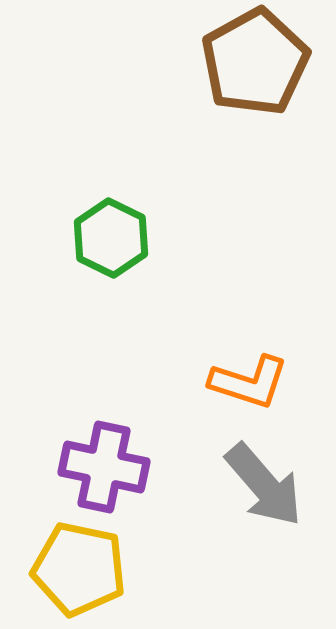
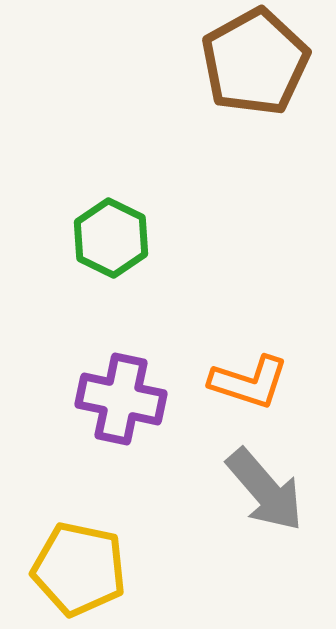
purple cross: moved 17 px right, 68 px up
gray arrow: moved 1 px right, 5 px down
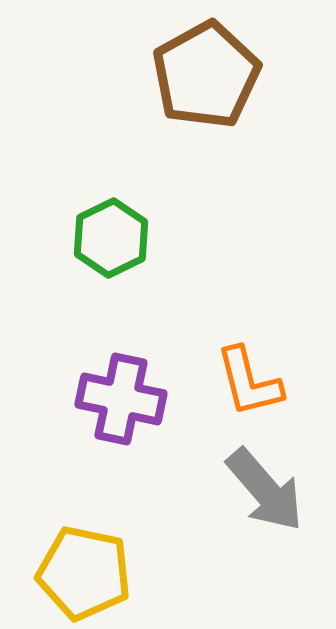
brown pentagon: moved 49 px left, 13 px down
green hexagon: rotated 8 degrees clockwise
orange L-shape: rotated 58 degrees clockwise
yellow pentagon: moved 5 px right, 4 px down
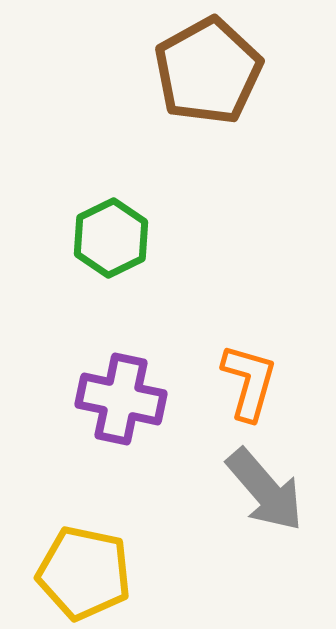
brown pentagon: moved 2 px right, 4 px up
orange L-shape: rotated 150 degrees counterclockwise
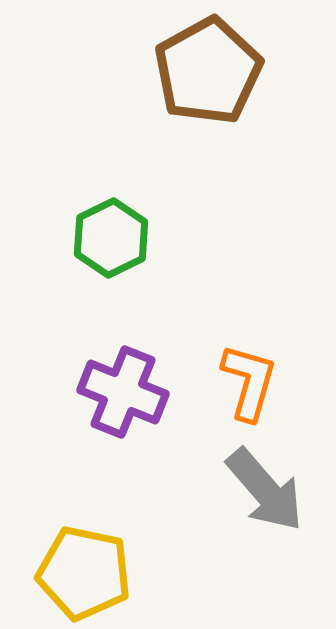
purple cross: moved 2 px right, 7 px up; rotated 10 degrees clockwise
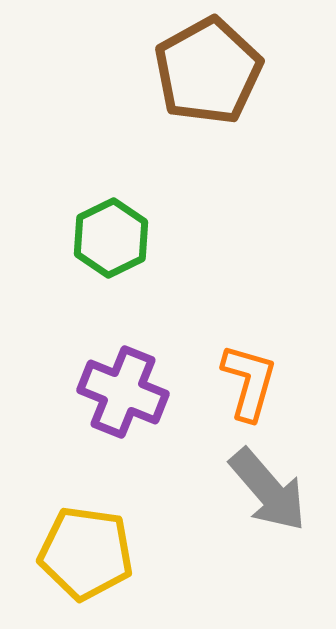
gray arrow: moved 3 px right
yellow pentagon: moved 2 px right, 20 px up; rotated 4 degrees counterclockwise
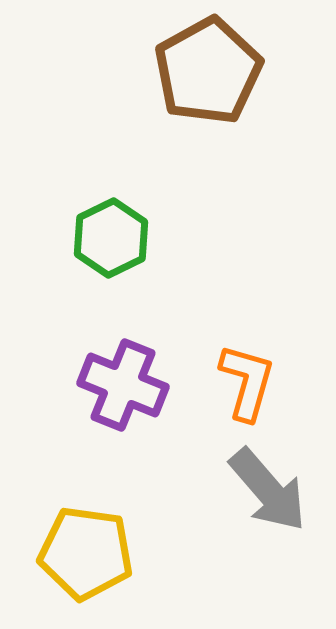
orange L-shape: moved 2 px left
purple cross: moved 7 px up
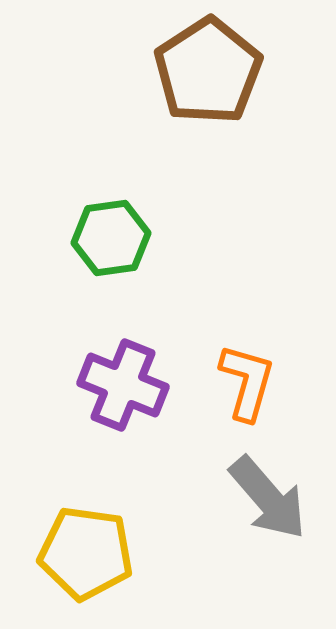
brown pentagon: rotated 4 degrees counterclockwise
green hexagon: rotated 18 degrees clockwise
gray arrow: moved 8 px down
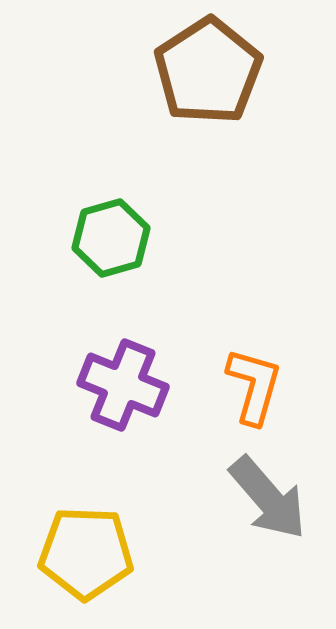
green hexagon: rotated 8 degrees counterclockwise
orange L-shape: moved 7 px right, 4 px down
yellow pentagon: rotated 6 degrees counterclockwise
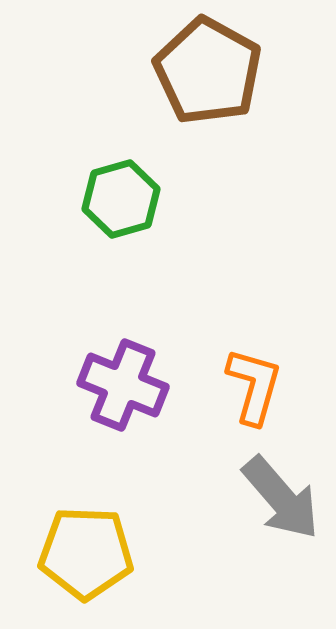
brown pentagon: rotated 10 degrees counterclockwise
green hexagon: moved 10 px right, 39 px up
gray arrow: moved 13 px right
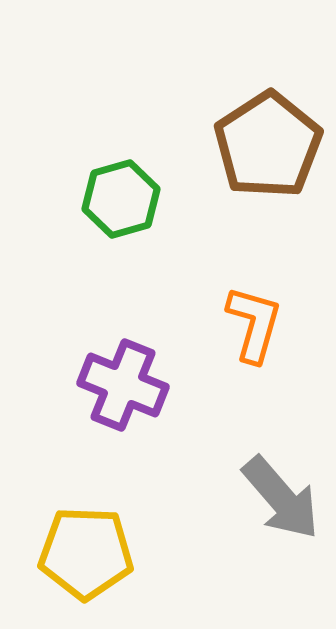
brown pentagon: moved 60 px right, 74 px down; rotated 10 degrees clockwise
orange L-shape: moved 62 px up
